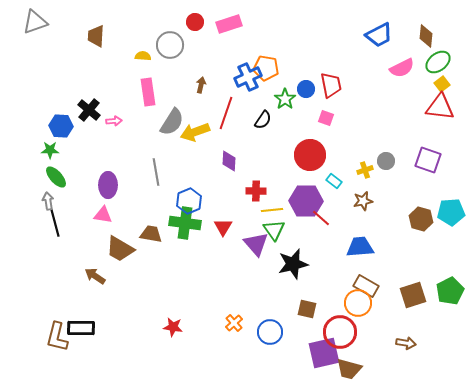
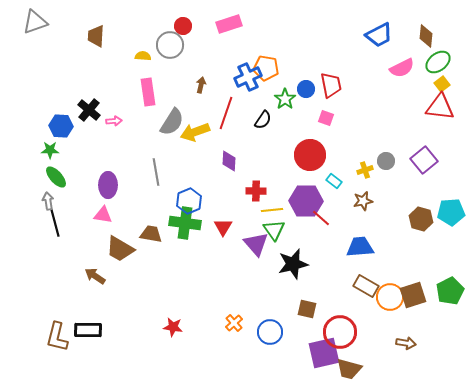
red circle at (195, 22): moved 12 px left, 4 px down
purple square at (428, 160): moved 4 px left; rotated 32 degrees clockwise
orange circle at (358, 303): moved 32 px right, 6 px up
black rectangle at (81, 328): moved 7 px right, 2 px down
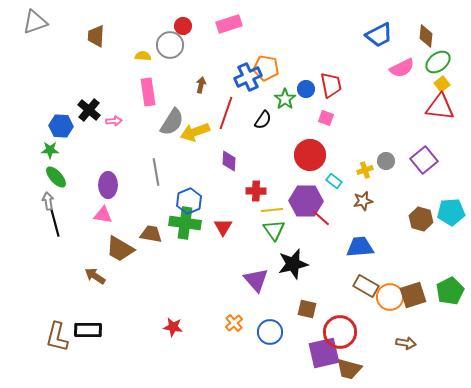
purple triangle at (256, 244): moved 36 px down
